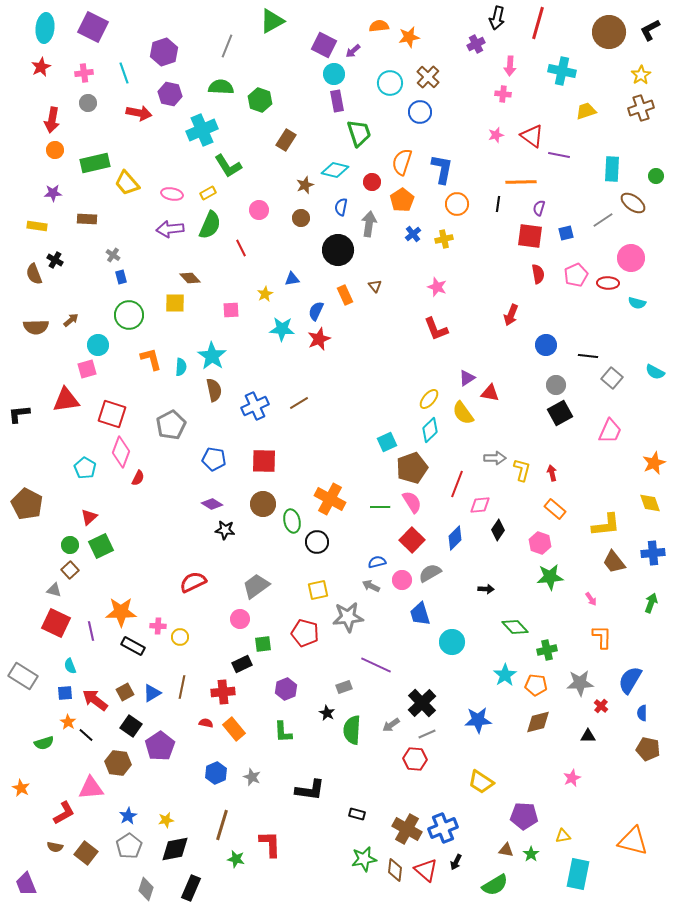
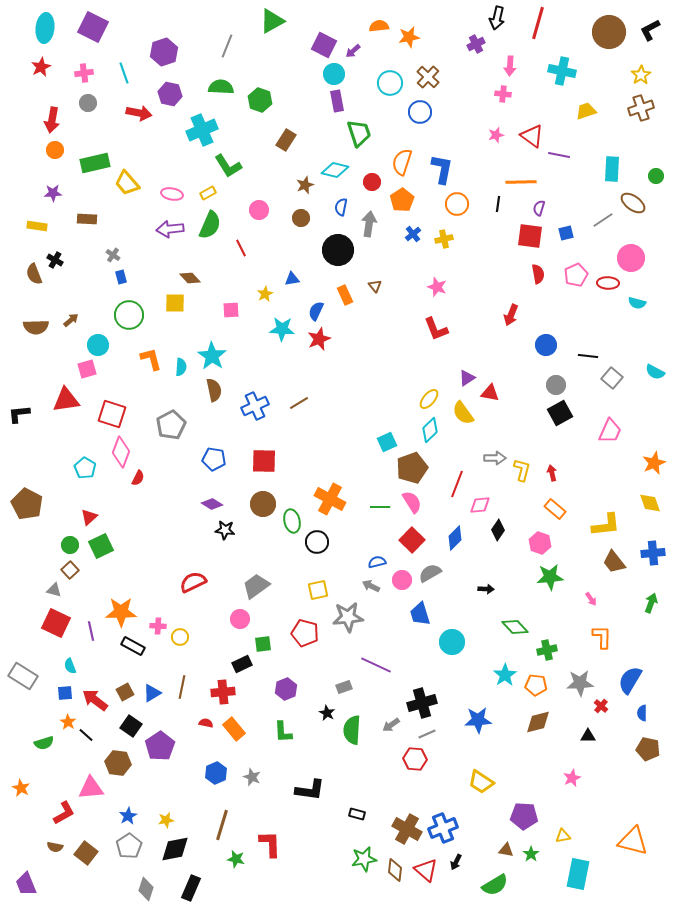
black cross at (422, 703): rotated 28 degrees clockwise
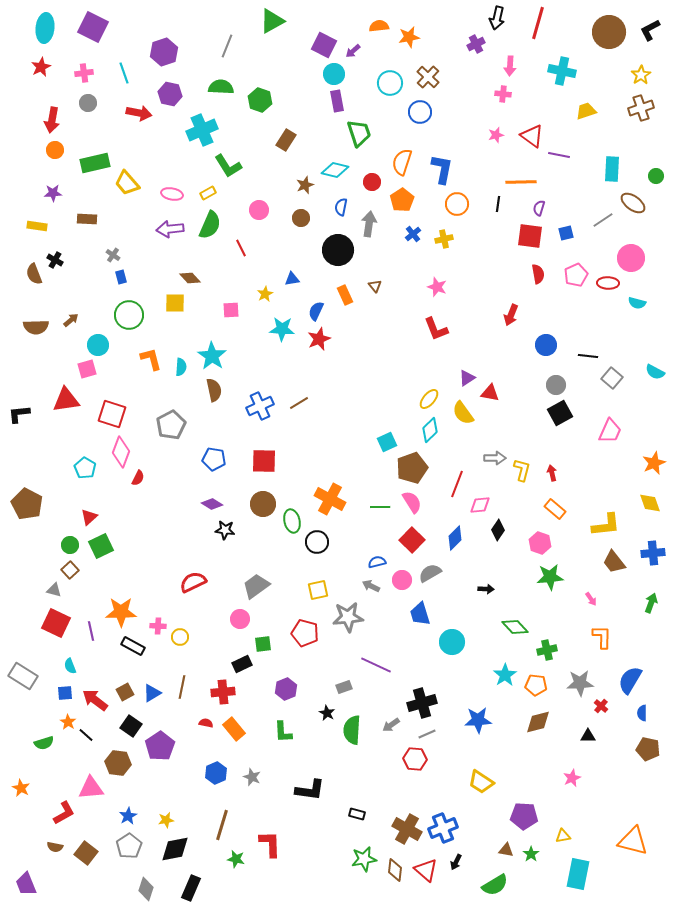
blue cross at (255, 406): moved 5 px right
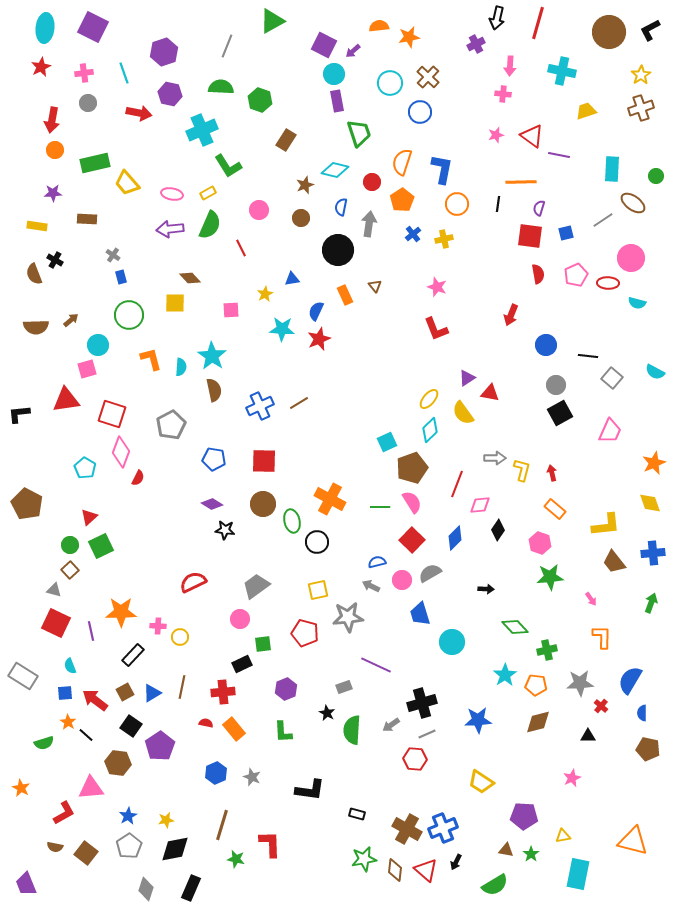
black rectangle at (133, 646): moved 9 px down; rotated 75 degrees counterclockwise
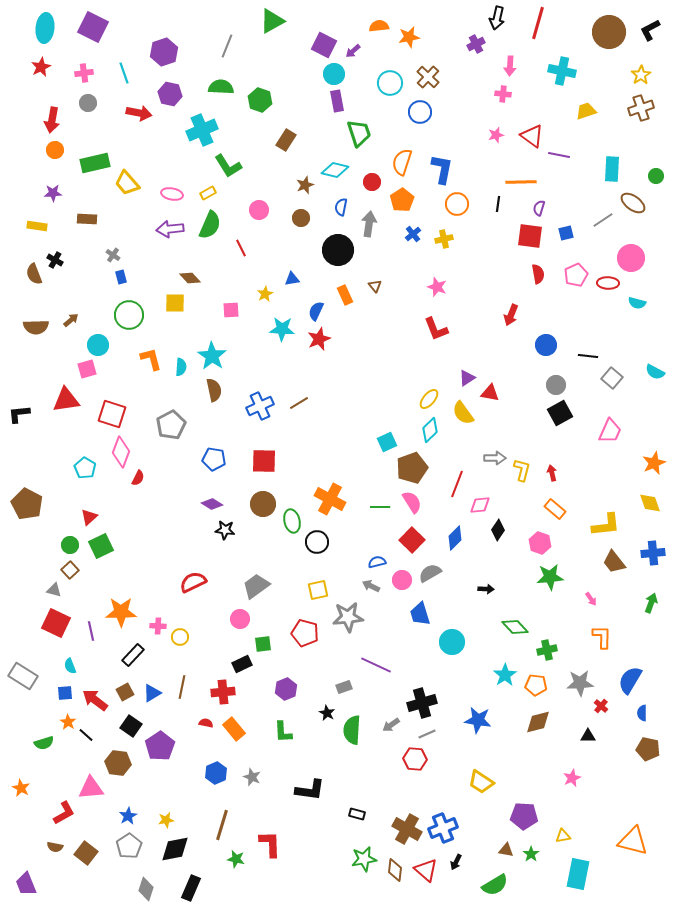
blue star at (478, 720): rotated 12 degrees clockwise
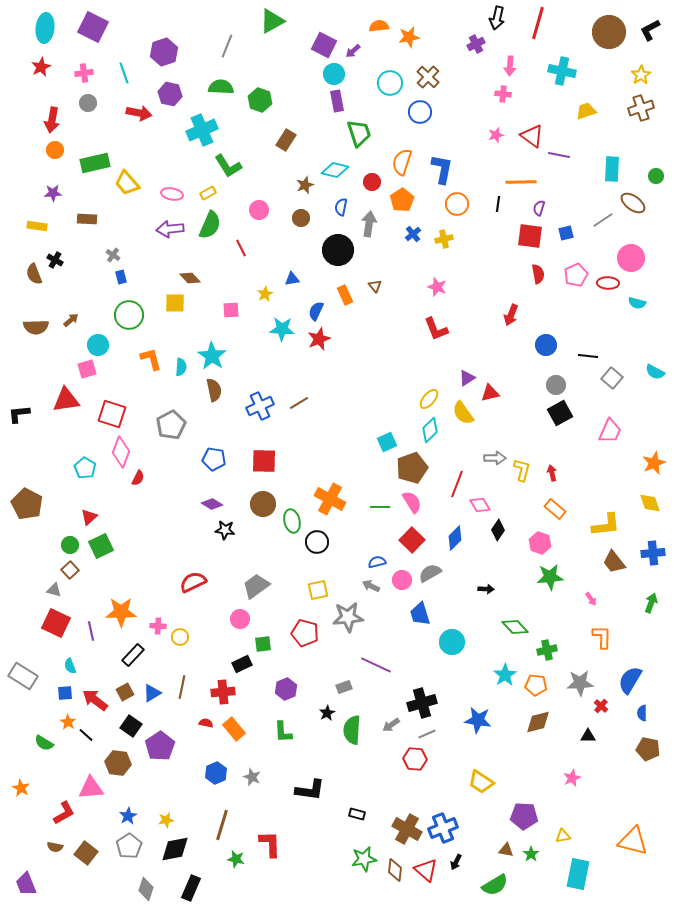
red triangle at (490, 393): rotated 24 degrees counterclockwise
pink diamond at (480, 505): rotated 65 degrees clockwise
black star at (327, 713): rotated 14 degrees clockwise
green semicircle at (44, 743): rotated 48 degrees clockwise
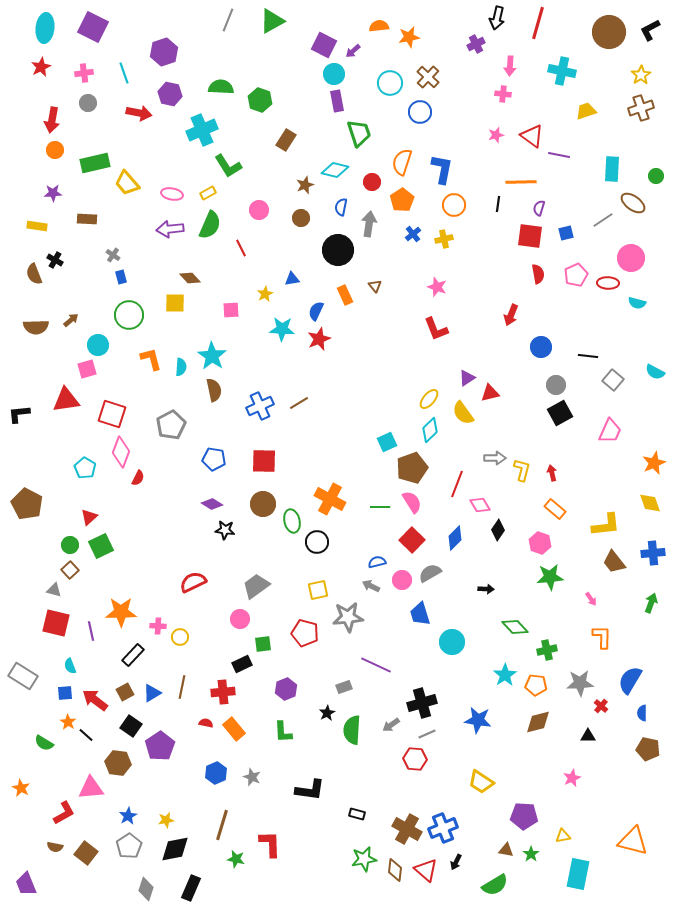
gray line at (227, 46): moved 1 px right, 26 px up
orange circle at (457, 204): moved 3 px left, 1 px down
blue circle at (546, 345): moved 5 px left, 2 px down
gray square at (612, 378): moved 1 px right, 2 px down
red square at (56, 623): rotated 12 degrees counterclockwise
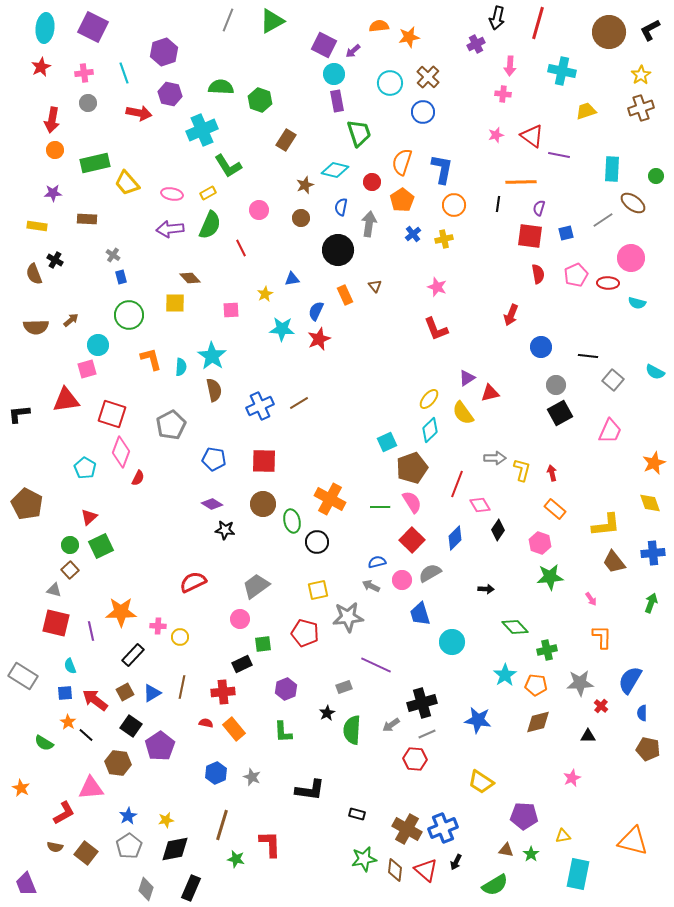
blue circle at (420, 112): moved 3 px right
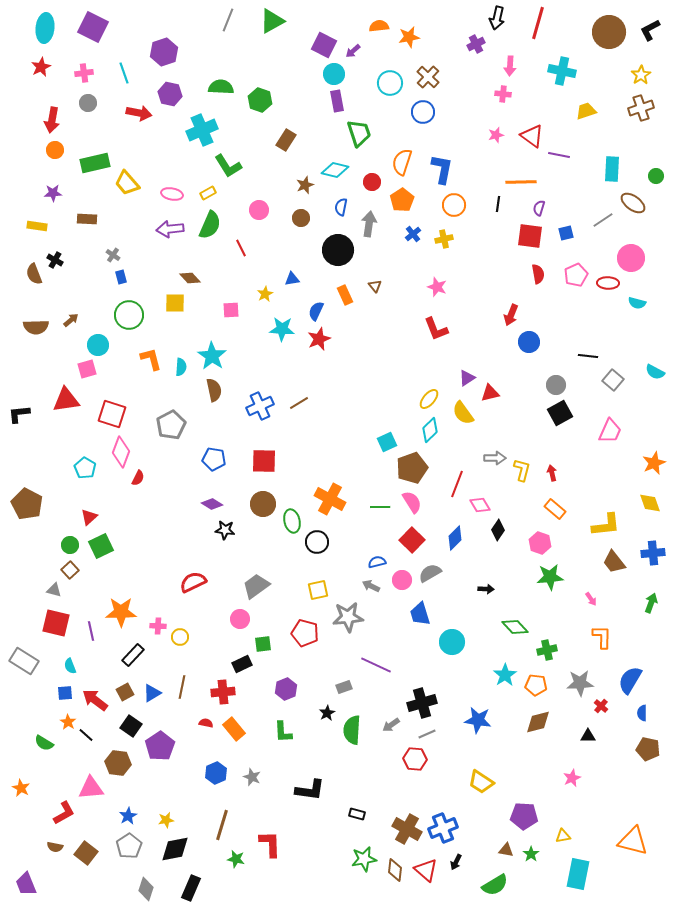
blue circle at (541, 347): moved 12 px left, 5 px up
gray rectangle at (23, 676): moved 1 px right, 15 px up
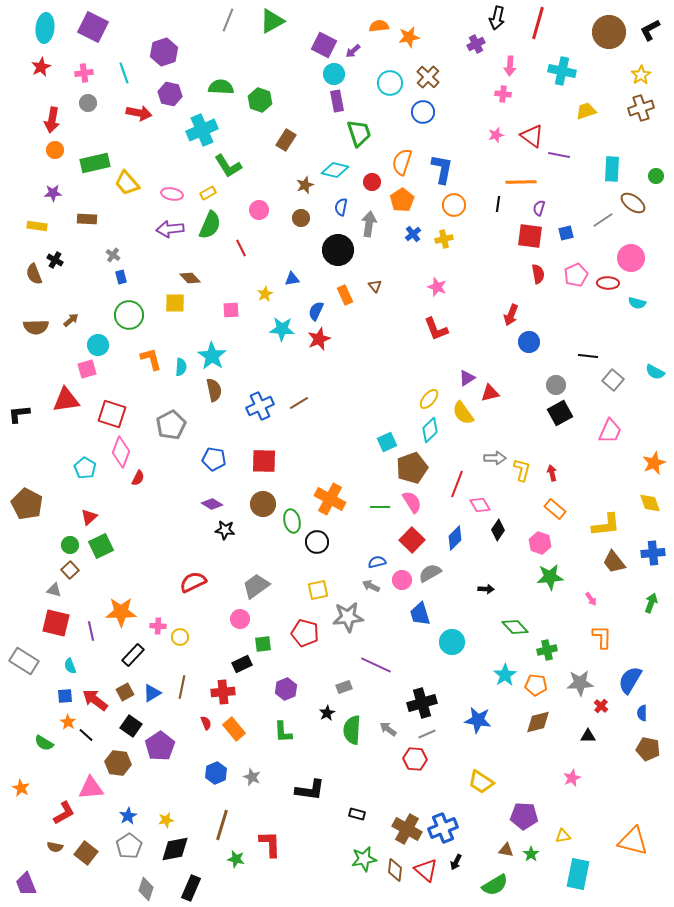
blue square at (65, 693): moved 3 px down
red semicircle at (206, 723): rotated 56 degrees clockwise
gray arrow at (391, 725): moved 3 px left, 4 px down; rotated 72 degrees clockwise
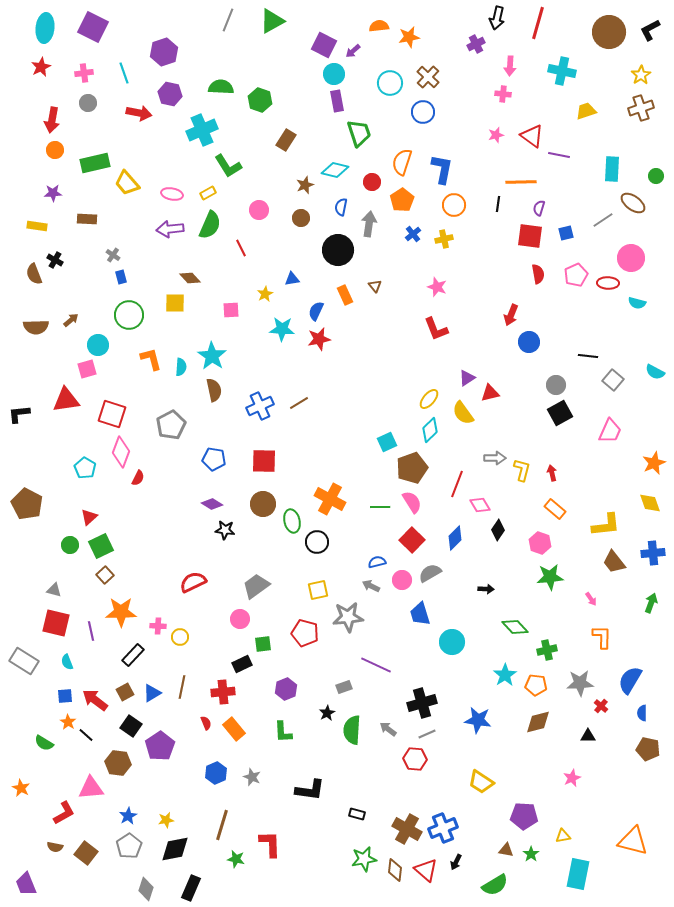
red star at (319, 339): rotated 10 degrees clockwise
brown square at (70, 570): moved 35 px right, 5 px down
cyan semicircle at (70, 666): moved 3 px left, 4 px up
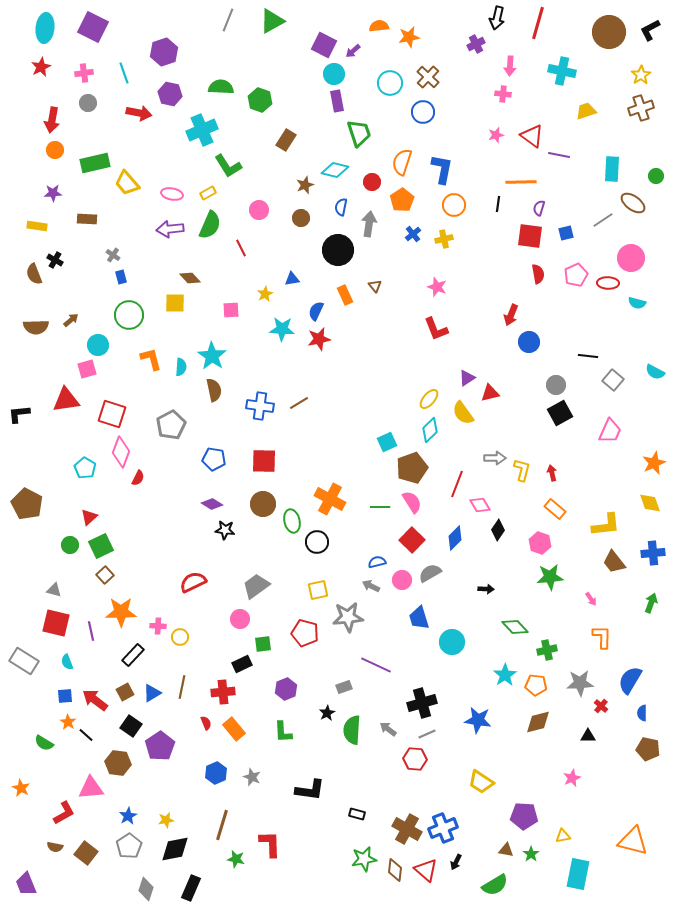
blue cross at (260, 406): rotated 32 degrees clockwise
blue trapezoid at (420, 614): moved 1 px left, 4 px down
